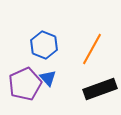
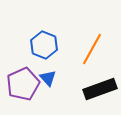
purple pentagon: moved 2 px left
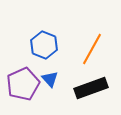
blue triangle: moved 2 px right, 1 px down
black rectangle: moved 9 px left, 1 px up
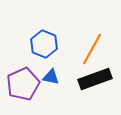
blue hexagon: moved 1 px up
blue triangle: moved 1 px right, 2 px up; rotated 36 degrees counterclockwise
black rectangle: moved 4 px right, 9 px up
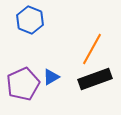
blue hexagon: moved 14 px left, 24 px up
blue triangle: rotated 42 degrees counterclockwise
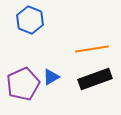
orange line: rotated 52 degrees clockwise
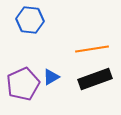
blue hexagon: rotated 16 degrees counterclockwise
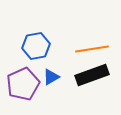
blue hexagon: moved 6 px right, 26 px down; rotated 16 degrees counterclockwise
black rectangle: moved 3 px left, 4 px up
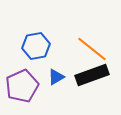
orange line: rotated 48 degrees clockwise
blue triangle: moved 5 px right
purple pentagon: moved 1 px left, 2 px down
